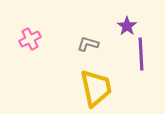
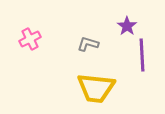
purple line: moved 1 px right, 1 px down
yellow trapezoid: rotated 108 degrees clockwise
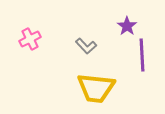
gray L-shape: moved 2 px left, 2 px down; rotated 150 degrees counterclockwise
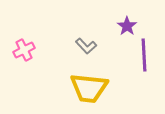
pink cross: moved 6 px left, 11 px down
purple line: moved 2 px right
yellow trapezoid: moved 7 px left
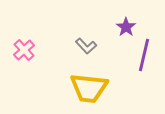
purple star: moved 1 px left, 1 px down
pink cross: rotated 15 degrees counterclockwise
purple line: rotated 16 degrees clockwise
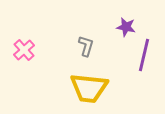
purple star: rotated 24 degrees counterclockwise
gray L-shape: rotated 120 degrees counterclockwise
